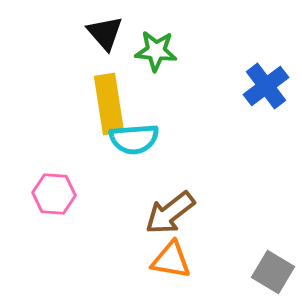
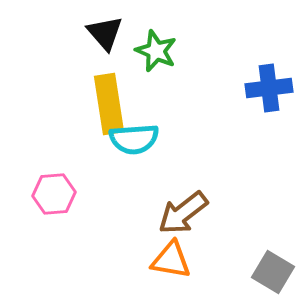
green star: rotated 18 degrees clockwise
blue cross: moved 3 px right, 2 px down; rotated 30 degrees clockwise
pink hexagon: rotated 9 degrees counterclockwise
brown arrow: moved 13 px right
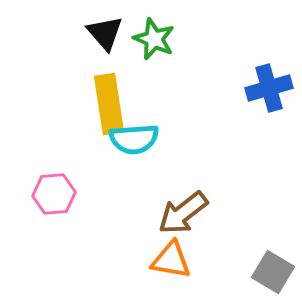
green star: moved 2 px left, 12 px up
blue cross: rotated 9 degrees counterclockwise
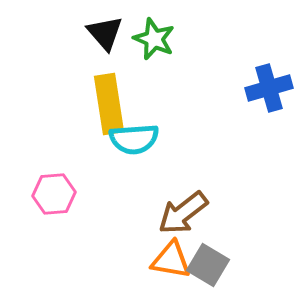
gray square: moved 65 px left, 7 px up
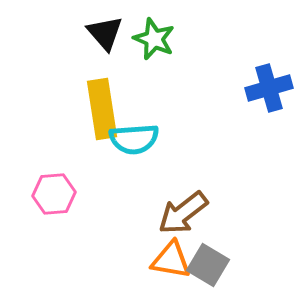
yellow rectangle: moved 7 px left, 5 px down
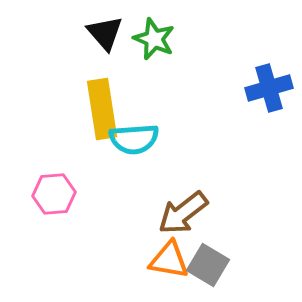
orange triangle: moved 2 px left
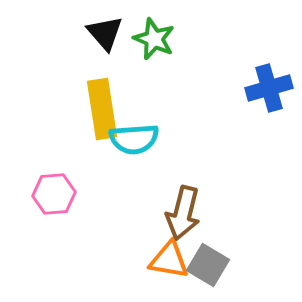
brown arrow: rotated 38 degrees counterclockwise
